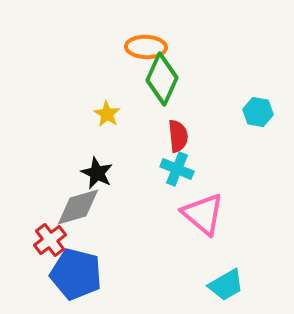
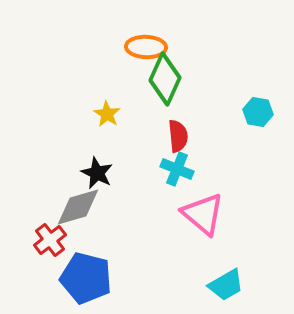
green diamond: moved 3 px right
blue pentagon: moved 10 px right, 4 px down
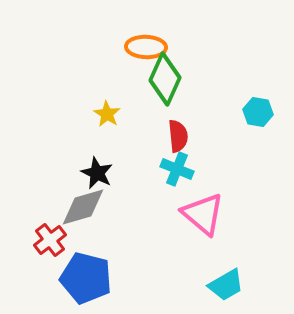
gray diamond: moved 5 px right
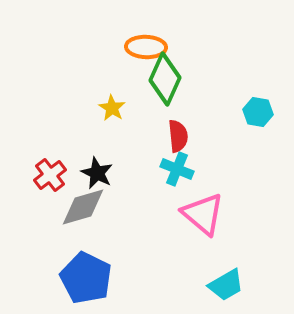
yellow star: moved 5 px right, 6 px up
red cross: moved 65 px up
blue pentagon: rotated 12 degrees clockwise
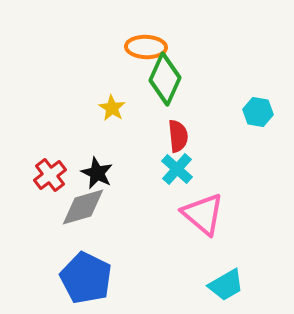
cyan cross: rotated 20 degrees clockwise
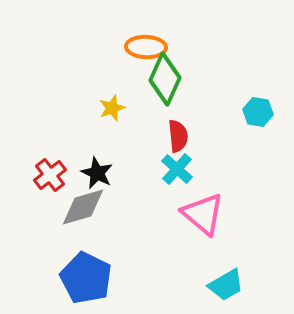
yellow star: rotated 20 degrees clockwise
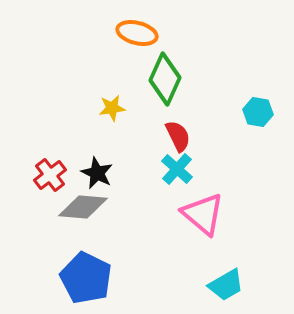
orange ellipse: moved 9 px left, 14 px up; rotated 12 degrees clockwise
yellow star: rotated 12 degrees clockwise
red semicircle: rotated 20 degrees counterclockwise
gray diamond: rotated 21 degrees clockwise
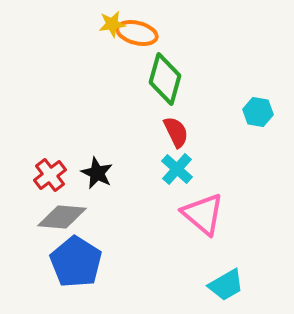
green diamond: rotated 9 degrees counterclockwise
yellow star: moved 84 px up
red semicircle: moved 2 px left, 4 px up
gray diamond: moved 21 px left, 10 px down
blue pentagon: moved 10 px left, 16 px up; rotated 6 degrees clockwise
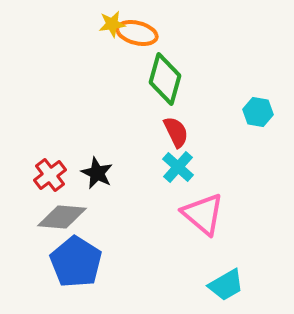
cyan cross: moved 1 px right, 2 px up
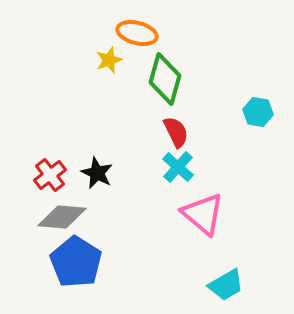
yellow star: moved 3 px left, 36 px down; rotated 12 degrees counterclockwise
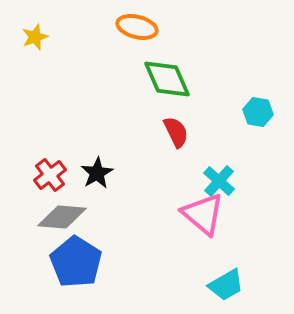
orange ellipse: moved 6 px up
yellow star: moved 74 px left, 23 px up
green diamond: moved 2 px right; rotated 39 degrees counterclockwise
cyan cross: moved 41 px right, 14 px down
black star: rotated 16 degrees clockwise
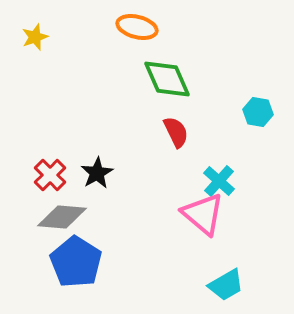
red cross: rotated 8 degrees counterclockwise
